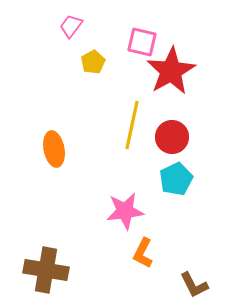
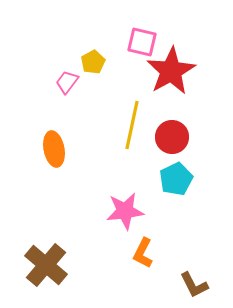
pink trapezoid: moved 4 px left, 56 px down
brown cross: moved 5 px up; rotated 30 degrees clockwise
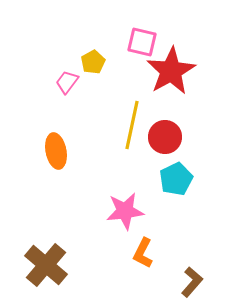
red circle: moved 7 px left
orange ellipse: moved 2 px right, 2 px down
brown L-shape: moved 2 px left, 3 px up; rotated 112 degrees counterclockwise
